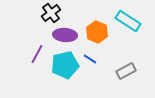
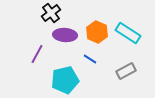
cyan rectangle: moved 12 px down
cyan pentagon: moved 15 px down
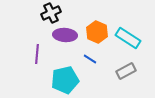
black cross: rotated 12 degrees clockwise
cyan rectangle: moved 5 px down
purple line: rotated 24 degrees counterclockwise
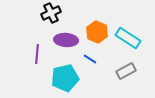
purple ellipse: moved 1 px right, 5 px down
cyan pentagon: moved 2 px up
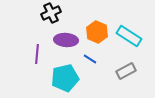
cyan rectangle: moved 1 px right, 2 px up
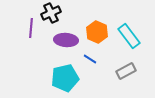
cyan rectangle: rotated 20 degrees clockwise
purple line: moved 6 px left, 26 px up
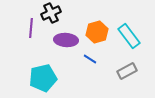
orange hexagon: rotated 20 degrees clockwise
gray rectangle: moved 1 px right
cyan pentagon: moved 22 px left
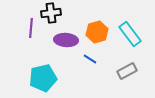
black cross: rotated 18 degrees clockwise
cyan rectangle: moved 1 px right, 2 px up
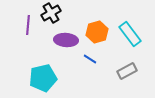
black cross: rotated 24 degrees counterclockwise
purple line: moved 3 px left, 3 px up
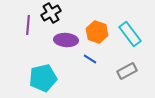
orange hexagon: rotated 25 degrees counterclockwise
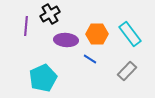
black cross: moved 1 px left, 1 px down
purple line: moved 2 px left, 1 px down
orange hexagon: moved 2 px down; rotated 20 degrees counterclockwise
gray rectangle: rotated 18 degrees counterclockwise
cyan pentagon: rotated 12 degrees counterclockwise
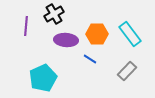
black cross: moved 4 px right
